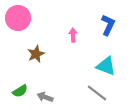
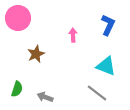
green semicircle: moved 3 px left, 2 px up; rotated 42 degrees counterclockwise
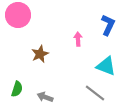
pink circle: moved 3 px up
pink arrow: moved 5 px right, 4 px down
brown star: moved 4 px right
gray line: moved 2 px left
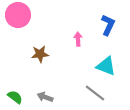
brown star: rotated 18 degrees clockwise
green semicircle: moved 2 px left, 8 px down; rotated 70 degrees counterclockwise
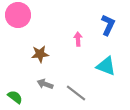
gray line: moved 19 px left
gray arrow: moved 13 px up
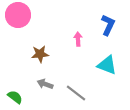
cyan triangle: moved 1 px right, 1 px up
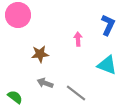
gray arrow: moved 1 px up
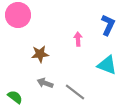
gray line: moved 1 px left, 1 px up
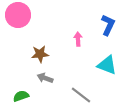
gray arrow: moved 5 px up
gray line: moved 6 px right, 3 px down
green semicircle: moved 6 px right, 1 px up; rotated 56 degrees counterclockwise
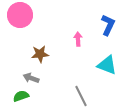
pink circle: moved 2 px right
gray arrow: moved 14 px left
gray line: moved 1 px down; rotated 25 degrees clockwise
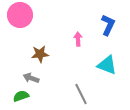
gray line: moved 2 px up
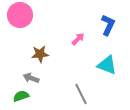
pink arrow: rotated 48 degrees clockwise
